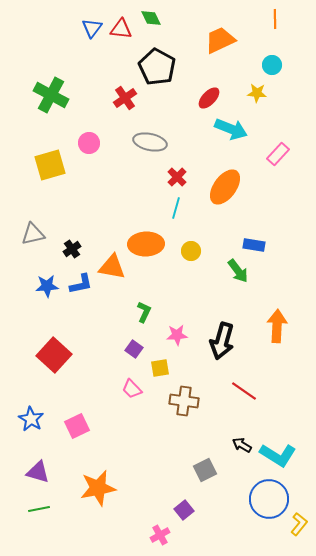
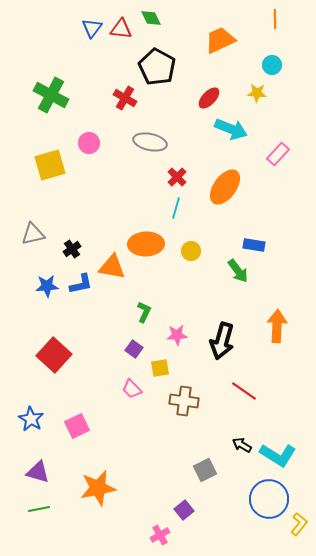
red cross at (125, 98): rotated 25 degrees counterclockwise
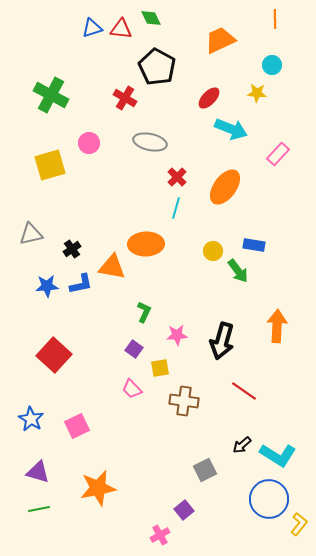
blue triangle at (92, 28): rotated 35 degrees clockwise
gray triangle at (33, 234): moved 2 px left
yellow circle at (191, 251): moved 22 px right
black arrow at (242, 445): rotated 72 degrees counterclockwise
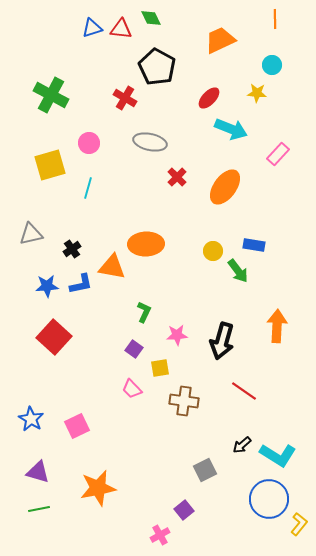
cyan line at (176, 208): moved 88 px left, 20 px up
red square at (54, 355): moved 18 px up
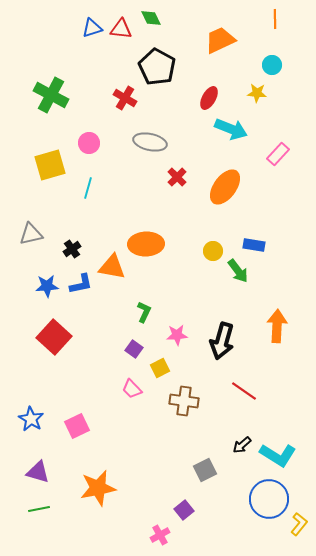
red ellipse at (209, 98): rotated 15 degrees counterclockwise
yellow square at (160, 368): rotated 18 degrees counterclockwise
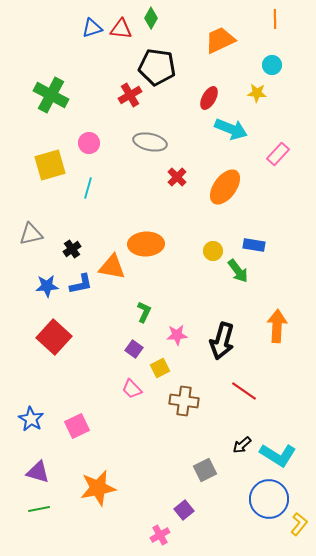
green diamond at (151, 18): rotated 55 degrees clockwise
black pentagon at (157, 67): rotated 21 degrees counterclockwise
red cross at (125, 98): moved 5 px right, 3 px up; rotated 30 degrees clockwise
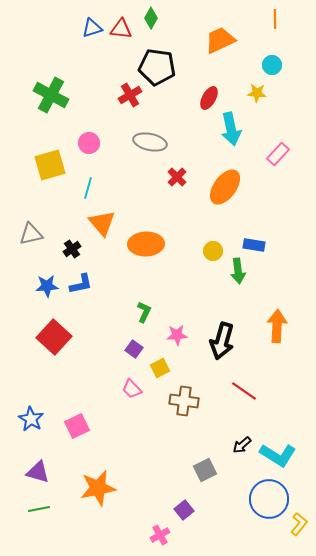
cyan arrow at (231, 129): rotated 56 degrees clockwise
orange triangle at (112, 267): moved 10 px left, 44 px up; rotated 40 degrees clockwise
green arrow at (238, 271): rotated 30 degrees clockwise
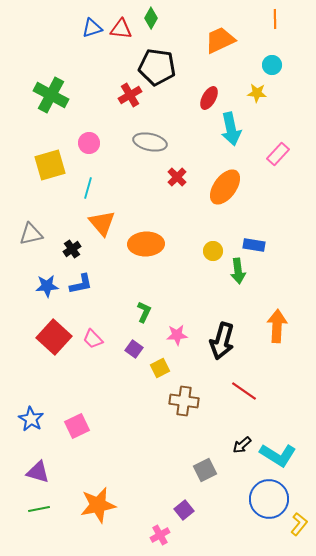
pink trapezoid at (132, 389): moved 39 px left, 50 px up
orange star at (98, 488): moved 17 px down
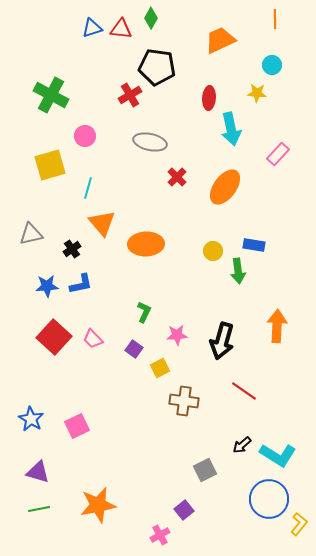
red ellipse at (209, 98): rotated 25 degrees counterclockwise
pink circle at (89, 143): moved 4 px left, 7 px up
